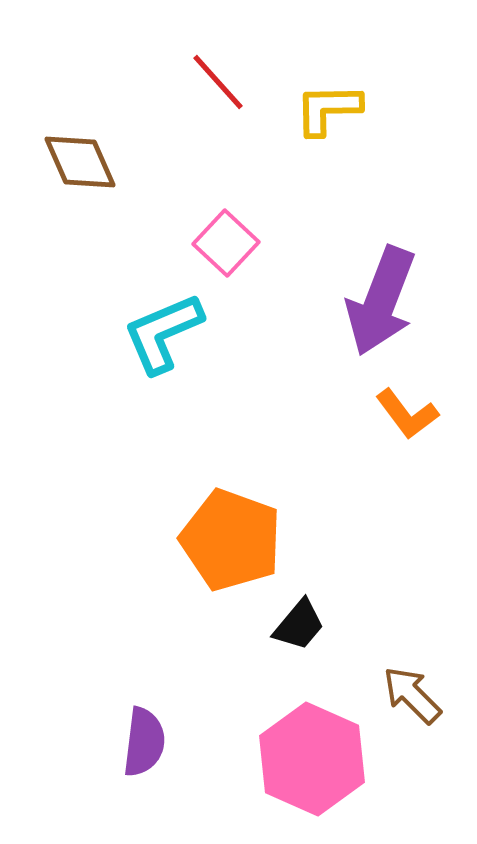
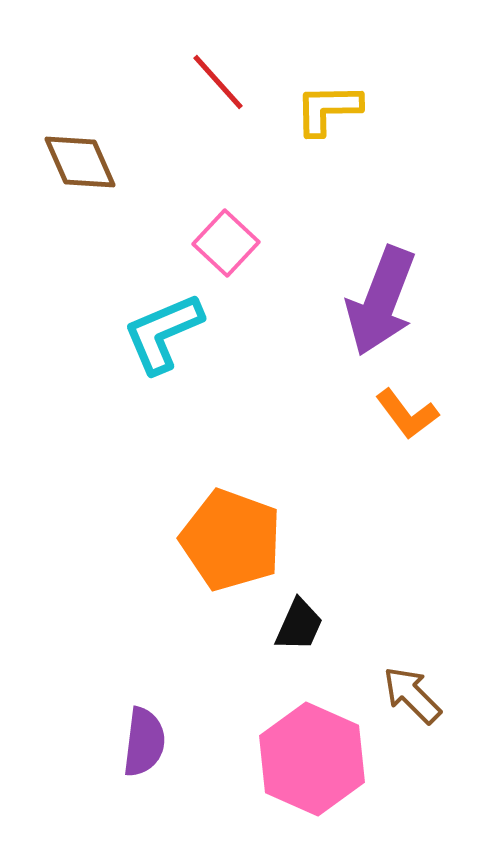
black trapezoid: rotated 16 degrees counterclockwise
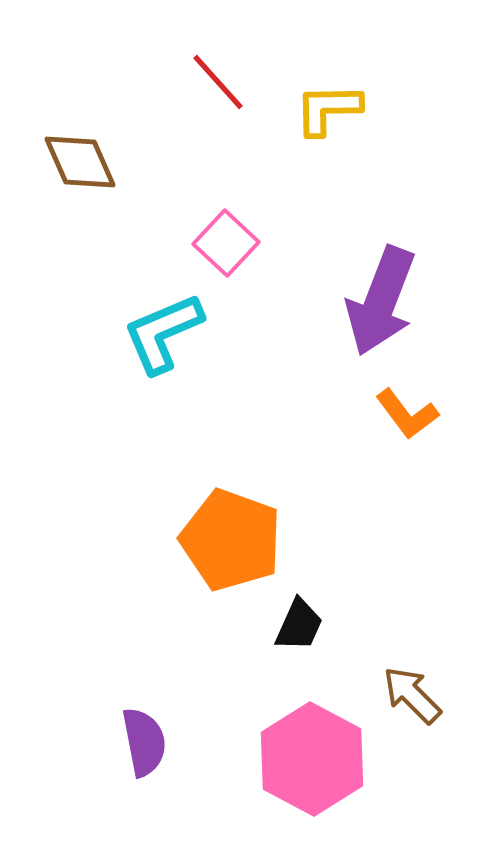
purple semicircle: rotated 18 degrees counterclockwise
pink hexagon: rotated 4 degrees clockwise
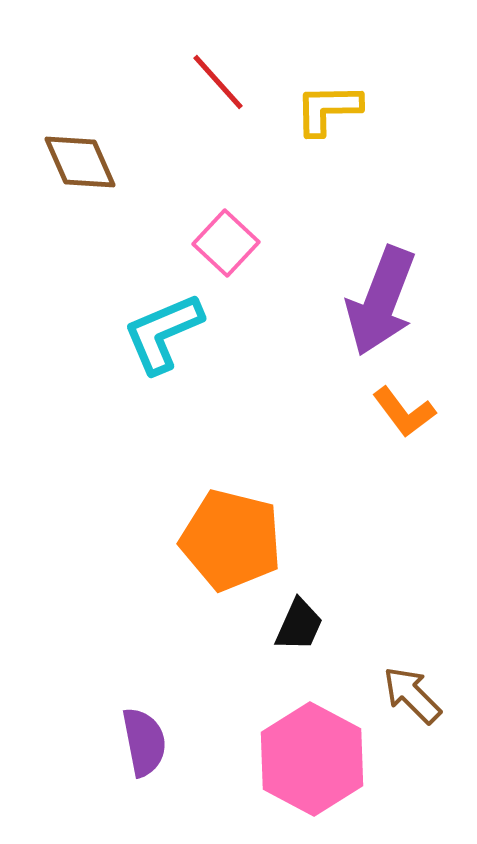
orange L-shape: moved 3 px left, 2 px up
orange pentagon: rotated 6 degrees counterclockwise
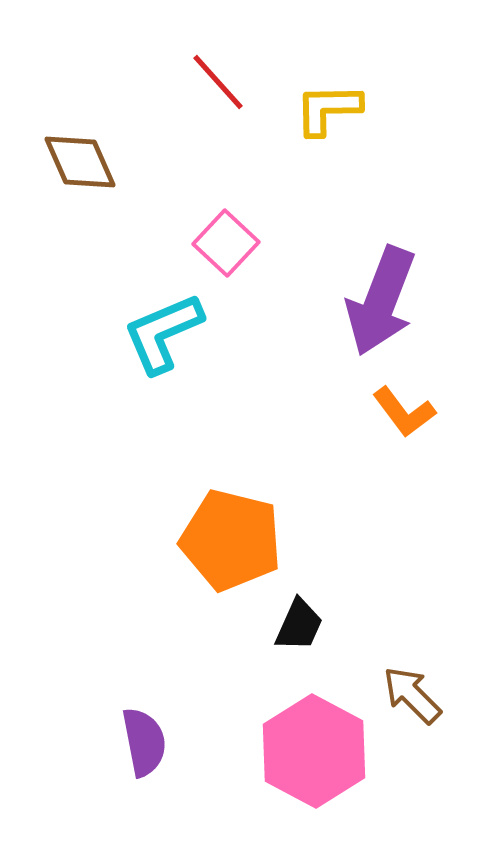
pink hexagon: moved 2 px right, 8 px up
